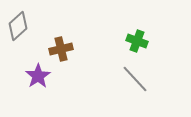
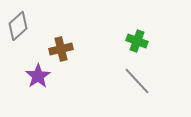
gray line: moved 2 px right, 2 px down
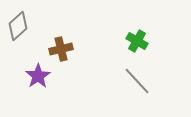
green cross: rotated 10 degrees clockwise
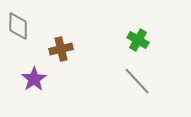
gray diamond: rotated 48 degrees counterclockwise
green cross: moved 1 px right, 1 px up
purple star: moved 4 px left, 3 px down
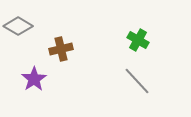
gray diamond: rotated 60 degrees counterclockwise
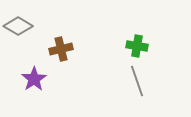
green cross: moved 1 px left, 6 px down; rotated 20 degrees counterclockwise
gray line: rotated 24 degrees clockwise
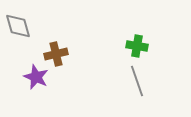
gray diamond: rotated 44 degrees clockwise
brown cross: moved 5 px left, 5 px down
purple star: moved 2 px right, 2 px up; rotated 15 degrees counterclockwise
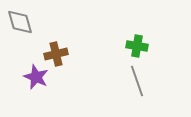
gray diamond: moved 2 px right, 4 px up
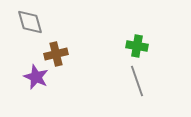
gray diamond: moved 10 px right
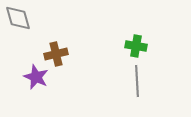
gray diamond: moved 12 px left, 4 px up
green cross: moved 1 px left
gray line: rotated 16 degrees clockwise
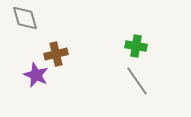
gray diamond: moved 7 px right
purple star: moved 2 px up
gray line: rotated 32 degrees counterclockwise
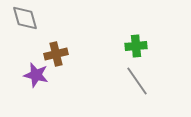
green cross: rotated 15 degrees counterclockwise
purple star: rotated 10 degrees counterclockwise
